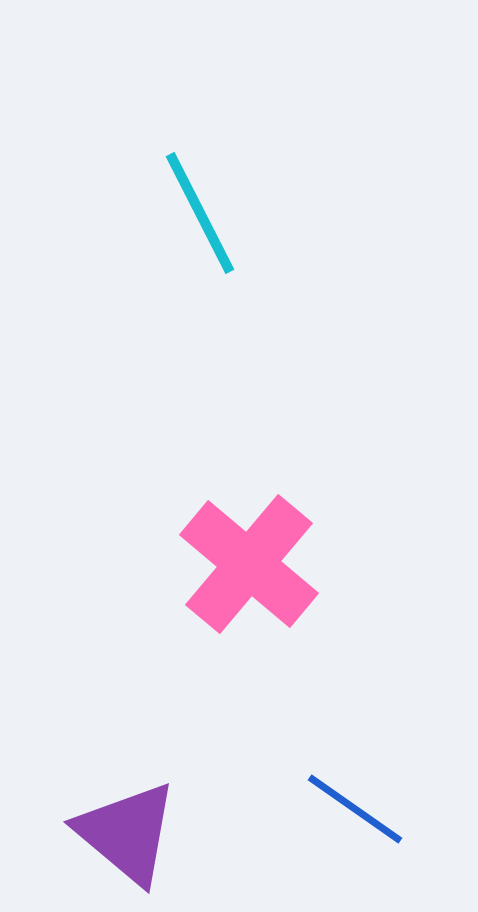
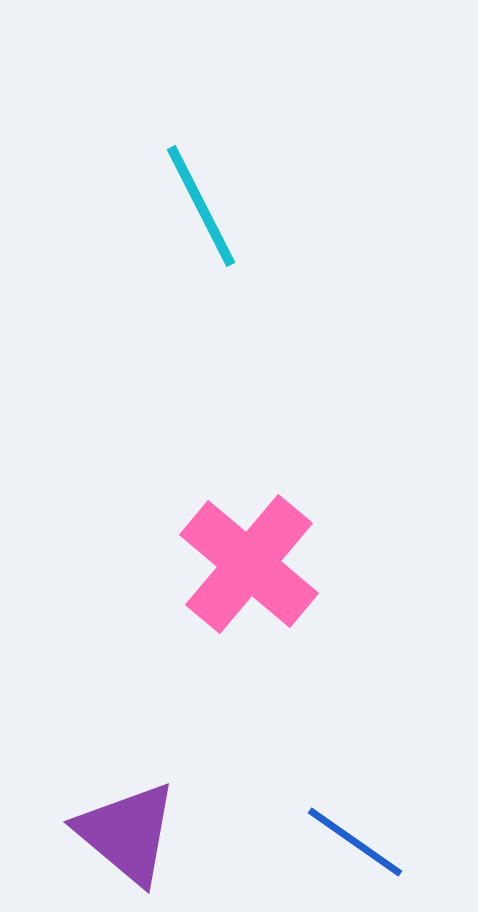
cyan line: moved 1 px right, 7 px up
blue line: moved 33 px down
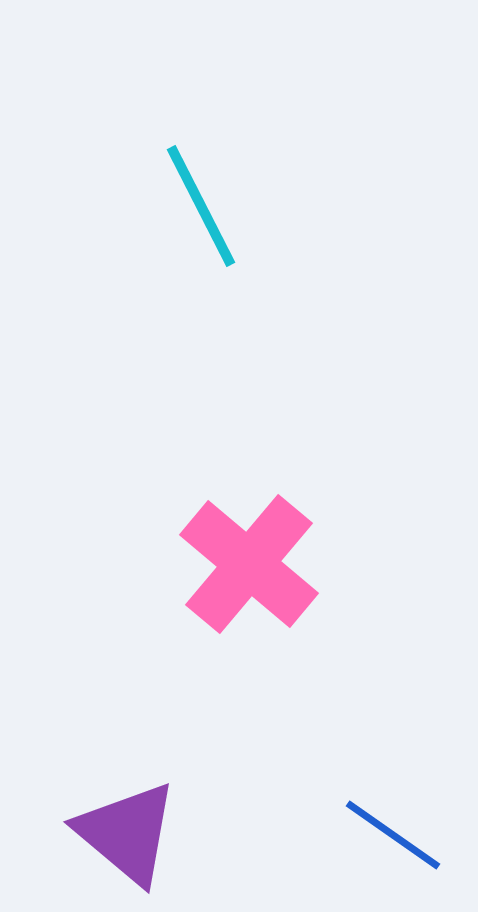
blue line: moved 38 px right, 7 px up
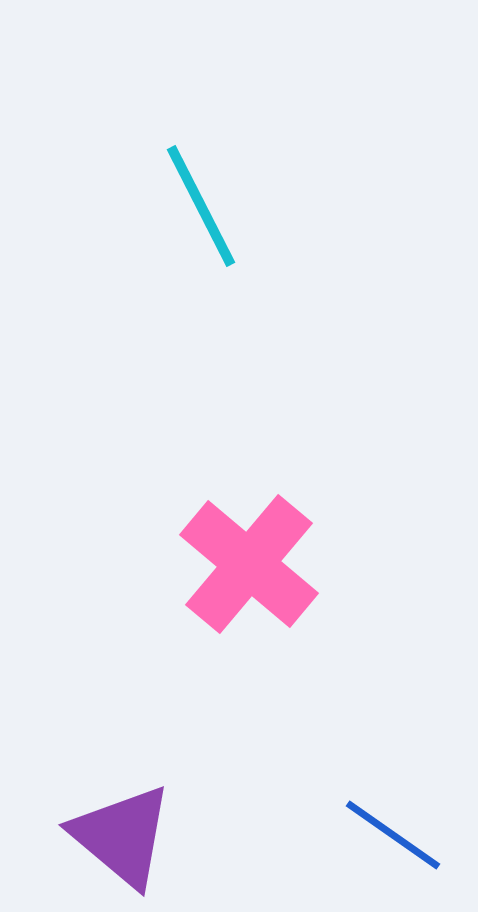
purple triangle: moved 5 px left, 3 px down
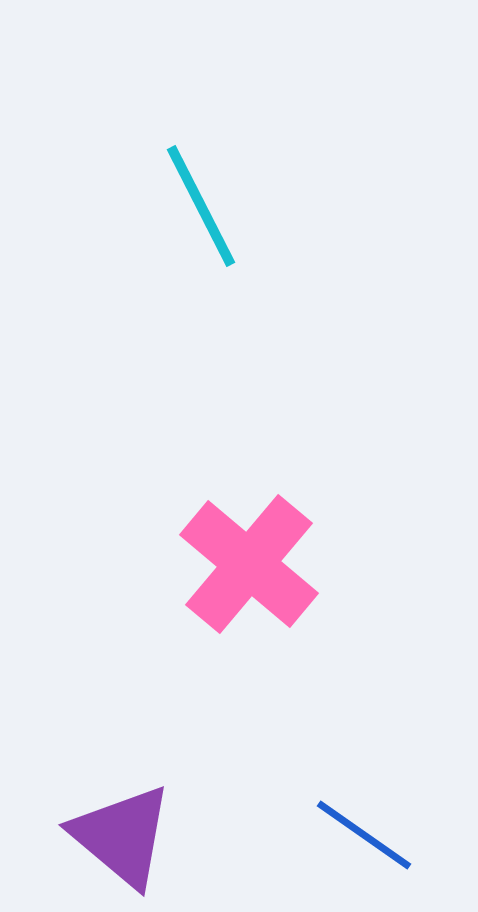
blue line: moved 29 px left
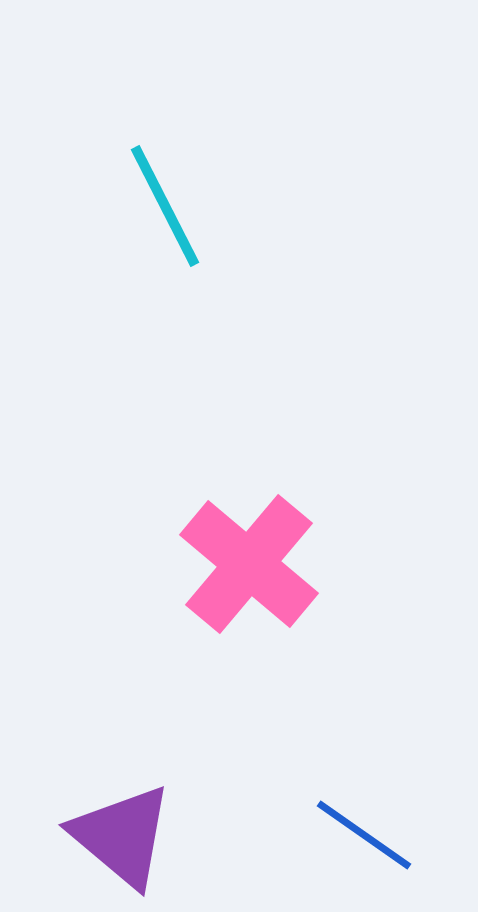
cyan line: moved 36 px left
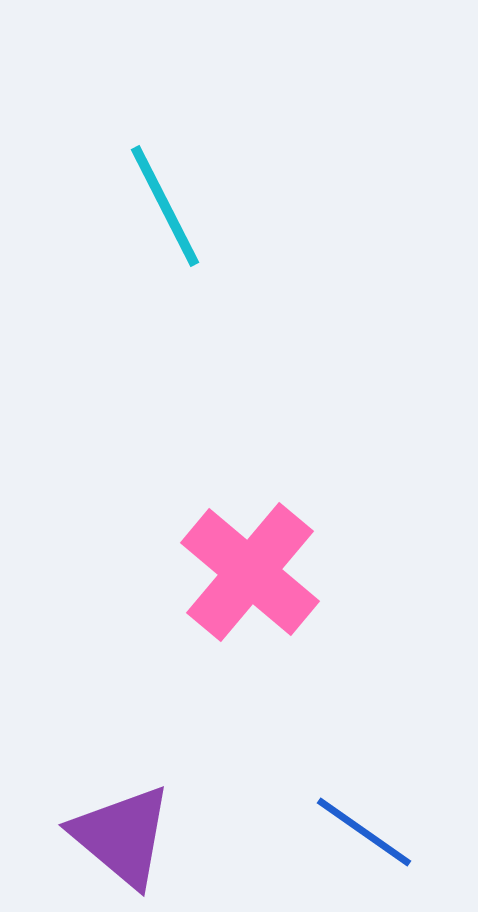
pink cross: moved 1 px right, 8 px down
blue line: moved 3 px up
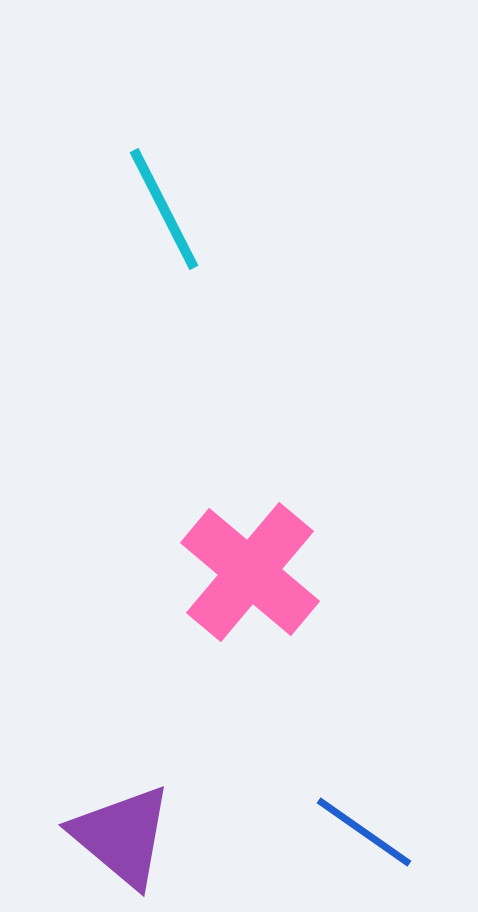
cyan line: moved 1 px left, 3 px down
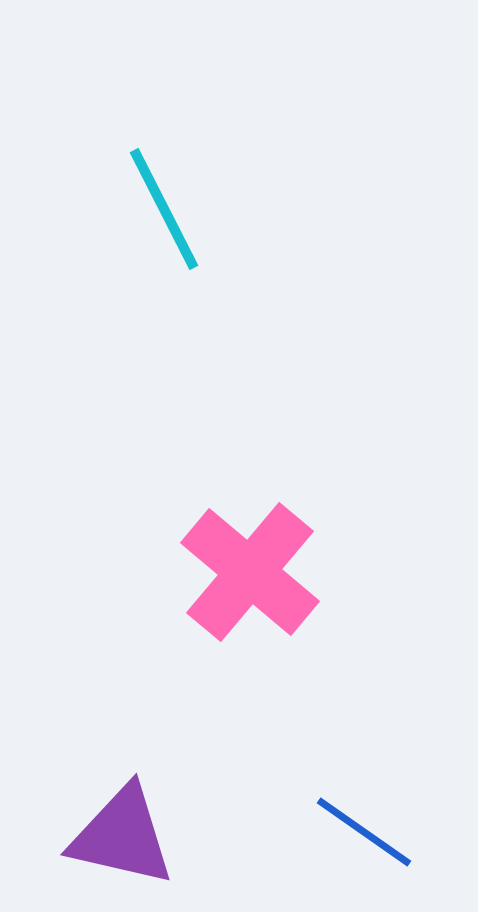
purple triangle: rotated 27 degrees counterclockwise
